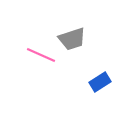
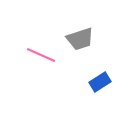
gray trapezoid: moved 8 px right
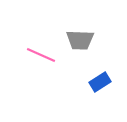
gray trapezoid: moved 1 px down; rotated 20 degrees clockwise
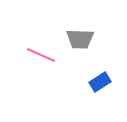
gray trapezoid: moved 1 px up
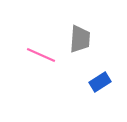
gray trapezoid: rotated 88 degrees counterclockwise
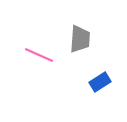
pink line: moved 2 px left
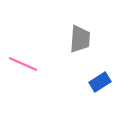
pink line: moved 16 px left, 9 px down
